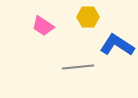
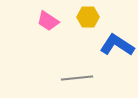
pink trapezoid: moved 5 px right, 5 px up
gray line: moved 1 px left, 11 px down
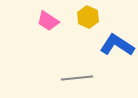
yellow hexagon: rotated 25 degrees clockwise
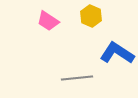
yellow hexagon: moved 3 px right, 1 px up
blue L-shape: moved 8 px down
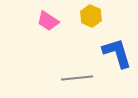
blue L-shape: rotated 40 degrees clockwise
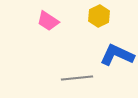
yellow hexagon: moved 8 px right; rotated 10 degrees clockwise
blue L-shape: moved 2 px down; rotated 48 degrees counterclockwise
